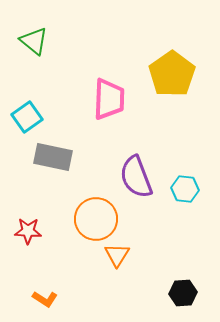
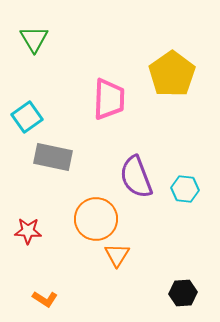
green triangle: moved 2 px up; rotated 20 degrees clockwise
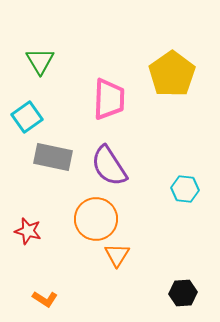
green triangle: moved 6 px right, 22 px down
purple semicircle: moved 27 px left, 11 px up; rotated 12 degrees counterclockwise
red star: rotated 12 degrees clockwise
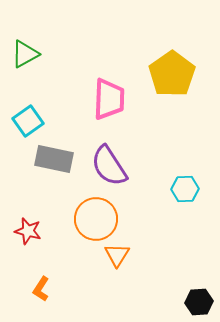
green triangle: moved 15 px left, 7 px up; rotated 32 degrees clockwise
cyan square: moved 1 px right, 4 px down
gray rectangle: moved 1 px right, 2 px down
cyan hexagon: rotated 8 degrees counterclockwise
black hexagon: moved 16 px right, 9 px down
orange L-shape: moved 4 px left, 10 px up; rotated 90 degrees clockwise
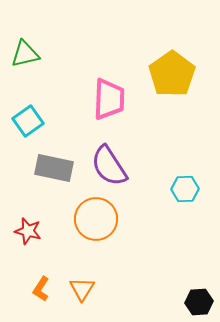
green triangle: rotated 16 degrees clockwise
gray rectangle: moved 9 px down
orange triangle: moved 35 px left, 34 px down
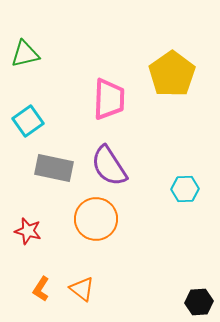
orange triangle: rotated 24 degrees counterclockwise
